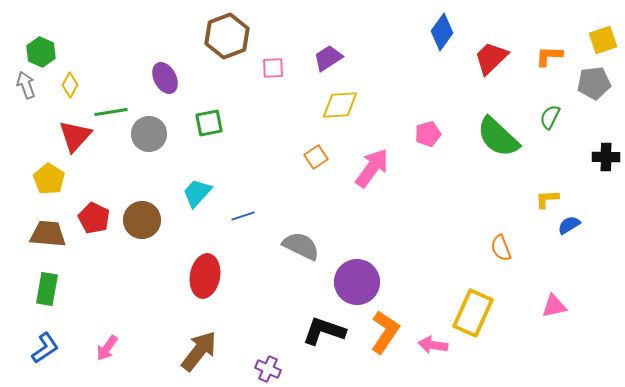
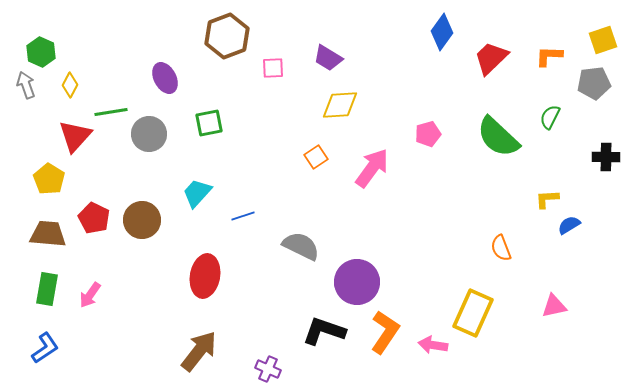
purple trapezoid at (328, 58): rotated 116 degrees counterclockwise
pink arrow at (107, 348): moved 17 px left, 53 px up
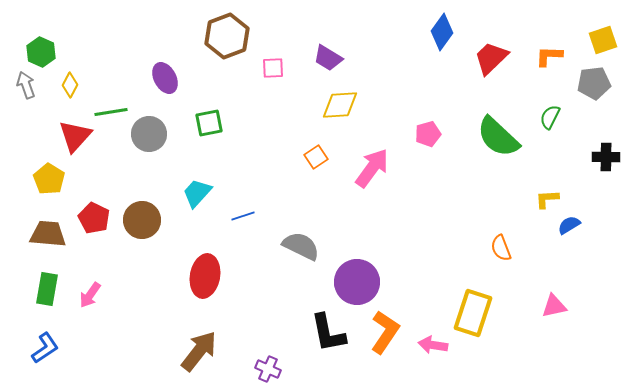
yellow rectangle at (473, 313): rotated 6 degrees counterclockwise
black L-shape at (324, 331): moved 4 px right, 2 px down; rotated 120 degrees counterclockwise
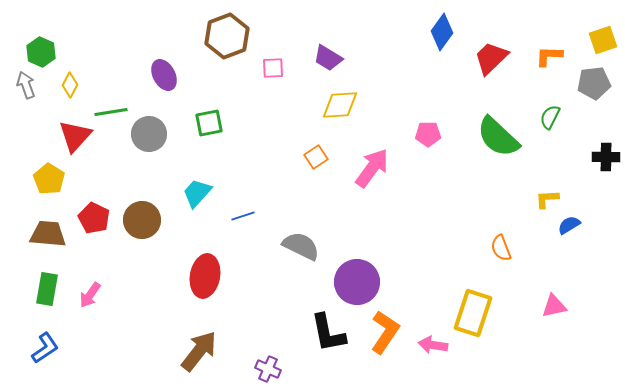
purple ellipse at (165, 78): moved 1 px left, 3 px up
pink pentagon at (428, 134): rotated 15 degrees clockwise
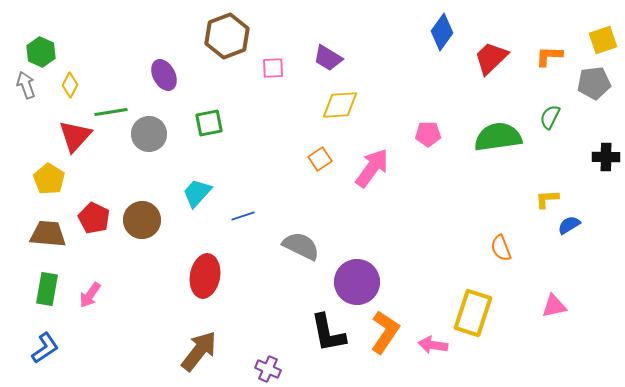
green semicircle at (498, 137): rotated 129 degrees clockwise
orange square at (316, 157): moved 4 px right, 2 px down
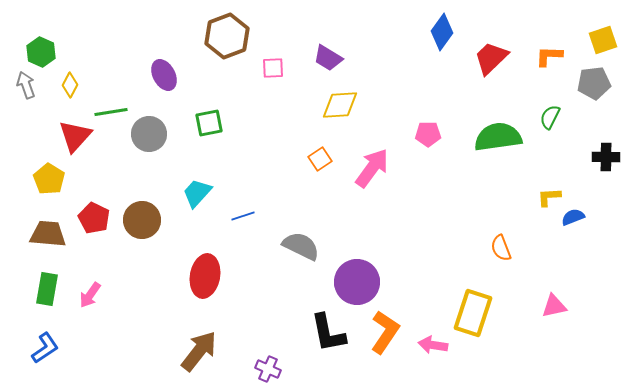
yellow L-shape at (547, 199): moved 2 px right, 2 px up
blue semicircle at (569, 225): moved 4 px right, 8 px up; rotated 10 degrees clockwise
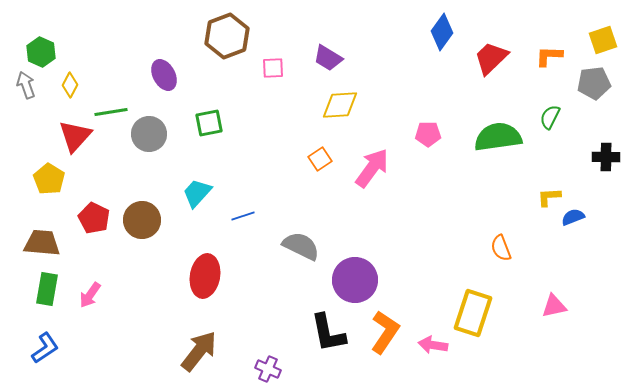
brown trapezoid at (48, 234): moved 6 px left, 9 px down
purple circle at (357, 282): moved 2 px left, 2 px up
